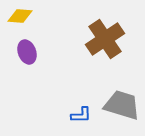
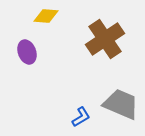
yellow diamond: moved 26 px right
gray trapezoid: moved 1 px left, 1 px up; rotated 6 degrees clockwise
blue L-shape: moved 2 px down; rotated 30 degrees counterclockwise
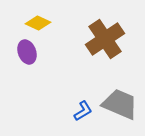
yellow diamond: moved 8 px left, 7 px down; rotated 20 degrees clockwise
gray trapezoid: moved 1 px left
blue L-shape: moved 2 px right, 6 px up
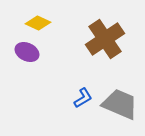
purple ellipse: rotated 45 degrees counterclockwise
blue L-shape: moved 13 px up
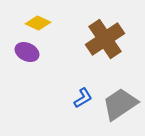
gray trapezoid: rotated 57 degrees counterclockwise
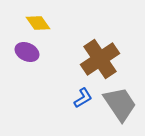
yellow diamond: rotated 30 degrees clockwise
brown cross: moved 5 px left, 20 px down
gray trapezoid: rotated 90 degrees clockwise
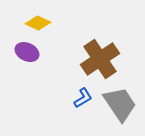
yellow diamond: rotated 30 degrees counterclockwise
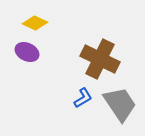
yellow diamond: moved 3 px left
brown cross: rotated 30 degrees counterclockwise
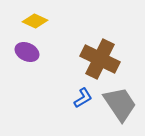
yellow diamond: moved 2 px up
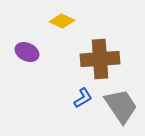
yellow diamond: moved 27 px right
brown cross: rotated 30 degrees counterclockwise
gray trapezoid: moved 1 px right, 2 px down
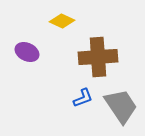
brown cross: moved 2 px left, 2 px up
blue L-shape: rotated 10 degrees clockwise
